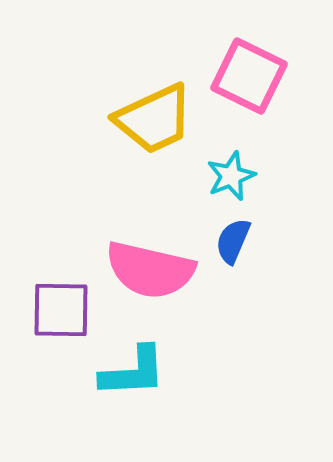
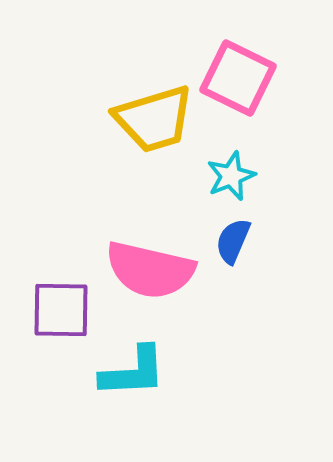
pink square: moved 11 px left, 2 px down
yellow trapezoid: rotated 8 degrees clockwise
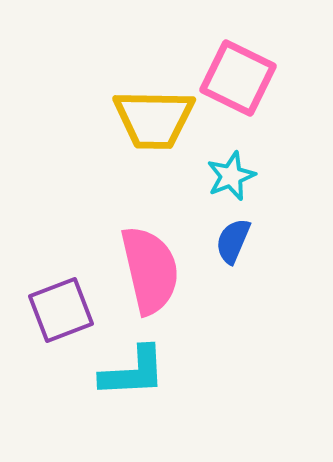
yellow trapezoid: rotated 18 degrees clockwise
pink semicircle: rotated 116 degrees counterclockwise
purple square: rotated 22 degrees counterclockwise
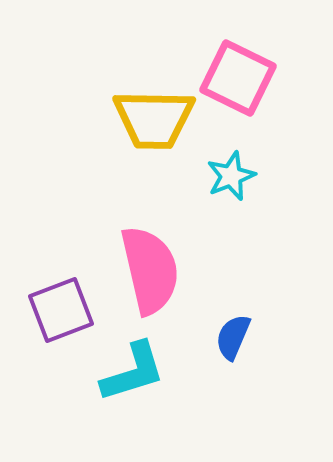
blue semicircle: moved 96 px down
cyan L-shape: rotated 14 degrees counterclockwise
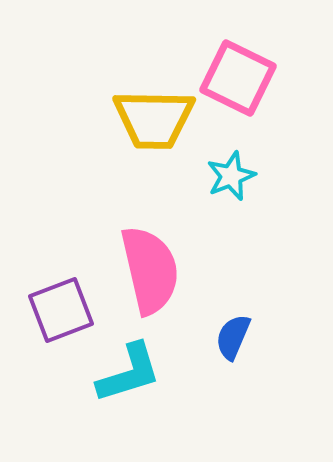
cyan L-shape: moved 4 px left, 1 px down
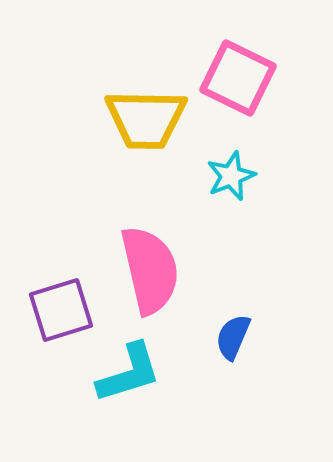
yellow trapezoid: moved 8 px left
purple square: rotated 4 degrees clockwise
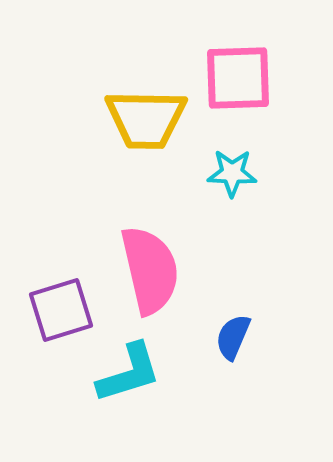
pink square: rotated 28 degrees counterclockwise
cyan star: moved 1 px right, 3 px up; rotated 24 degrees clockwise
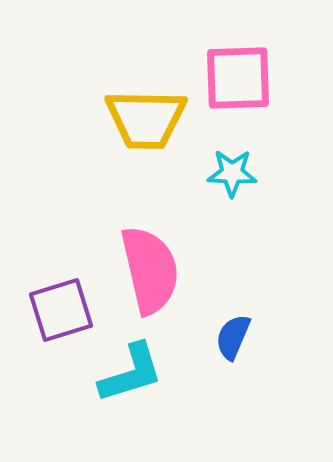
cyan L-shape: moved 2 px right
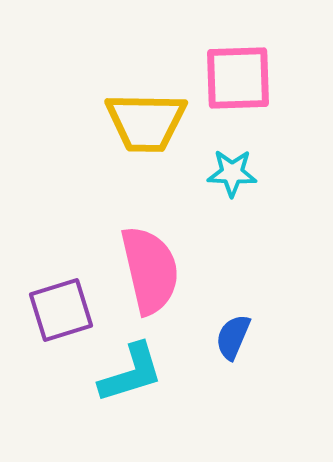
yellow trapezoid: moved 3 px down
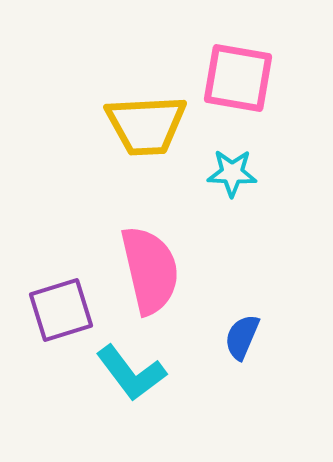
pink square: rotated 12 degrees clockwise
yellow trapezoid: moved 3 px down; rotated 4 degrees counterclockwise
blue semicircle: moved 9 px right
cyan L-shape: rotated 70 degrees clockwise
